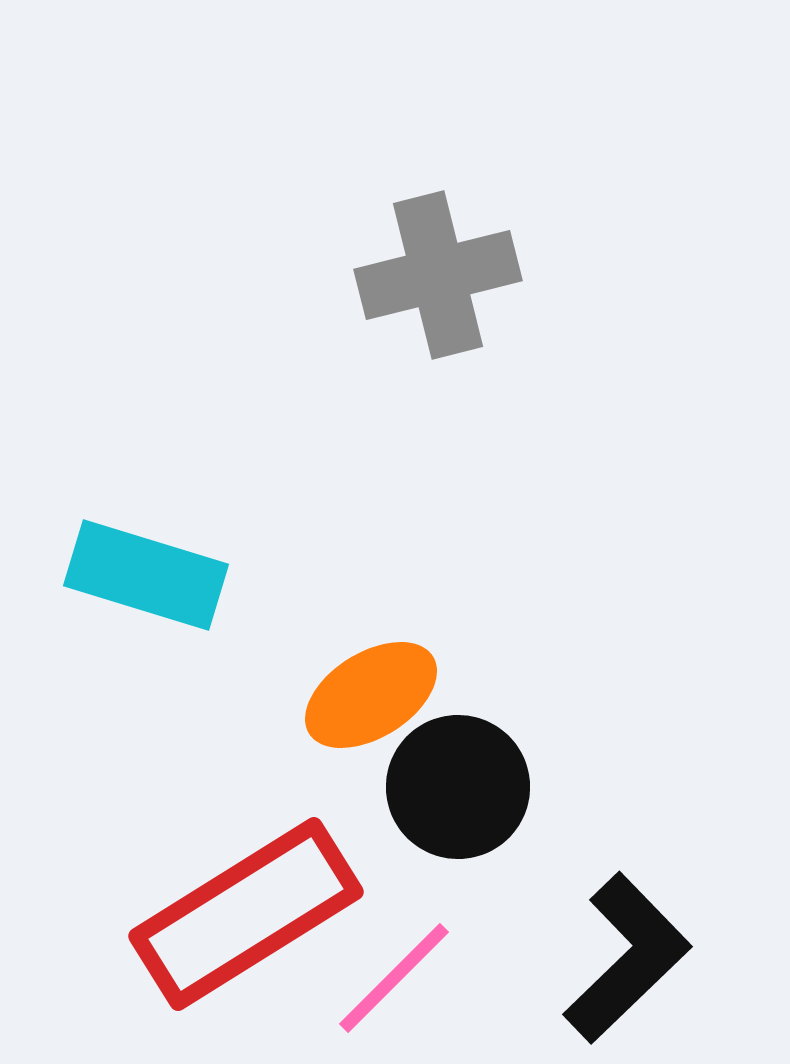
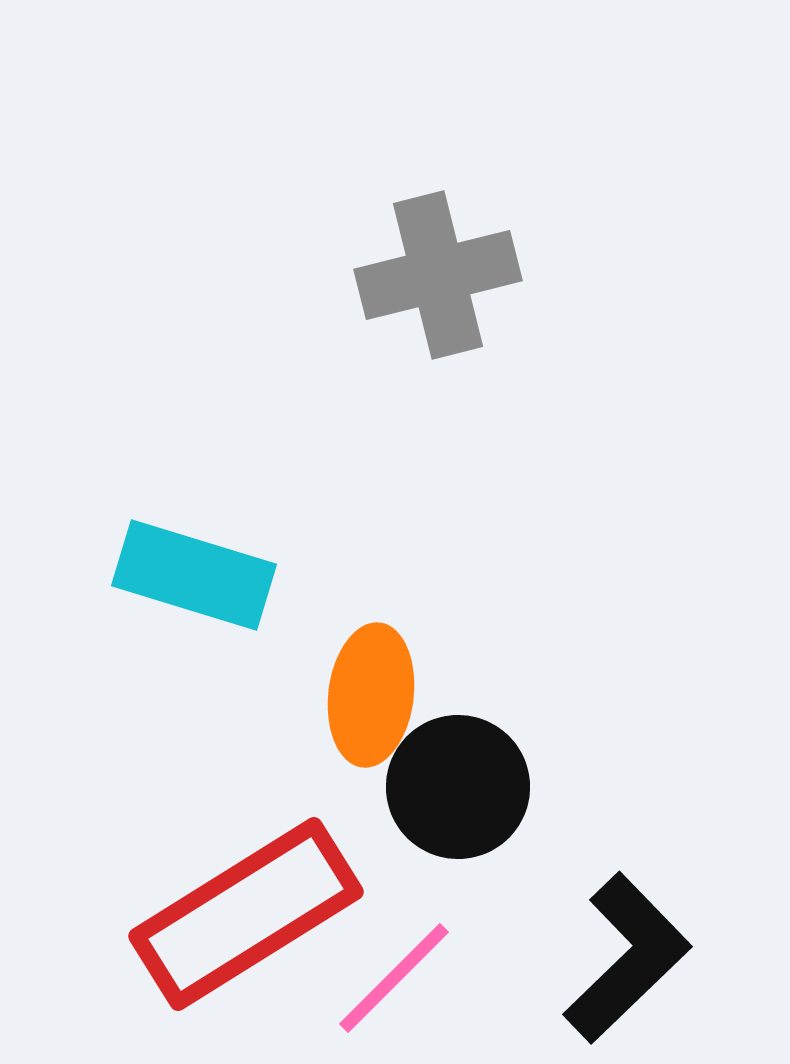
cyan rectangle: moved 48 px right
orange ellipse: rotated 51 degrees counterclockwise
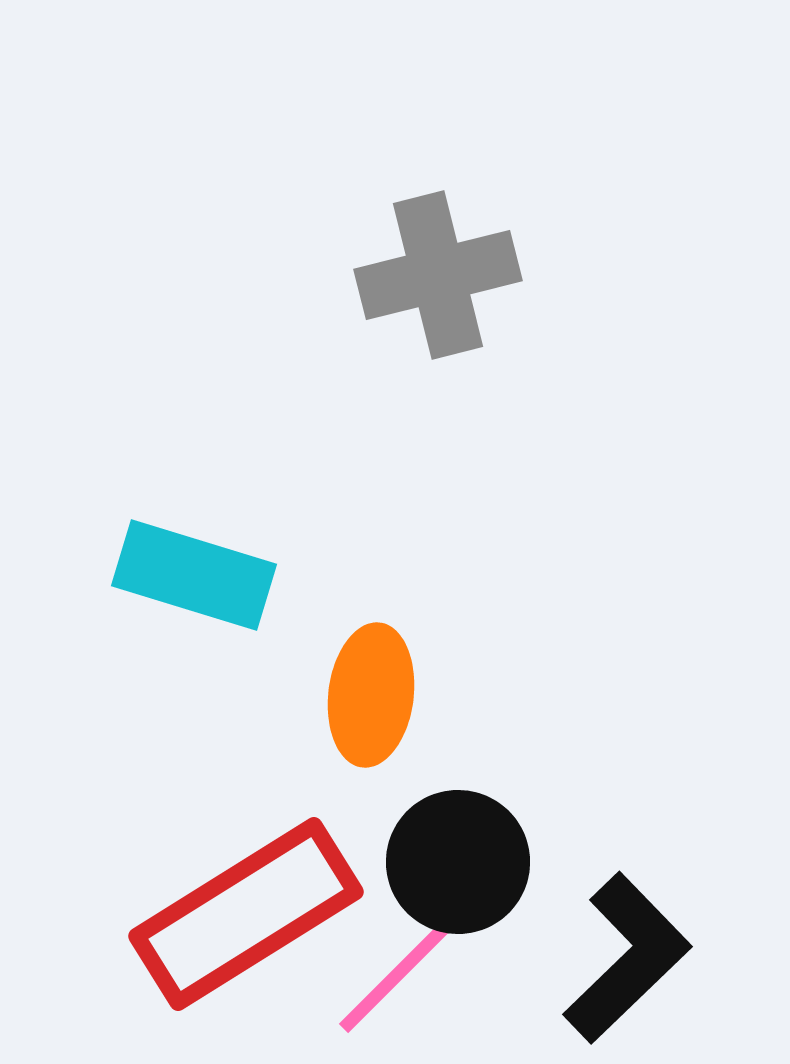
black circle: moved 75 px down
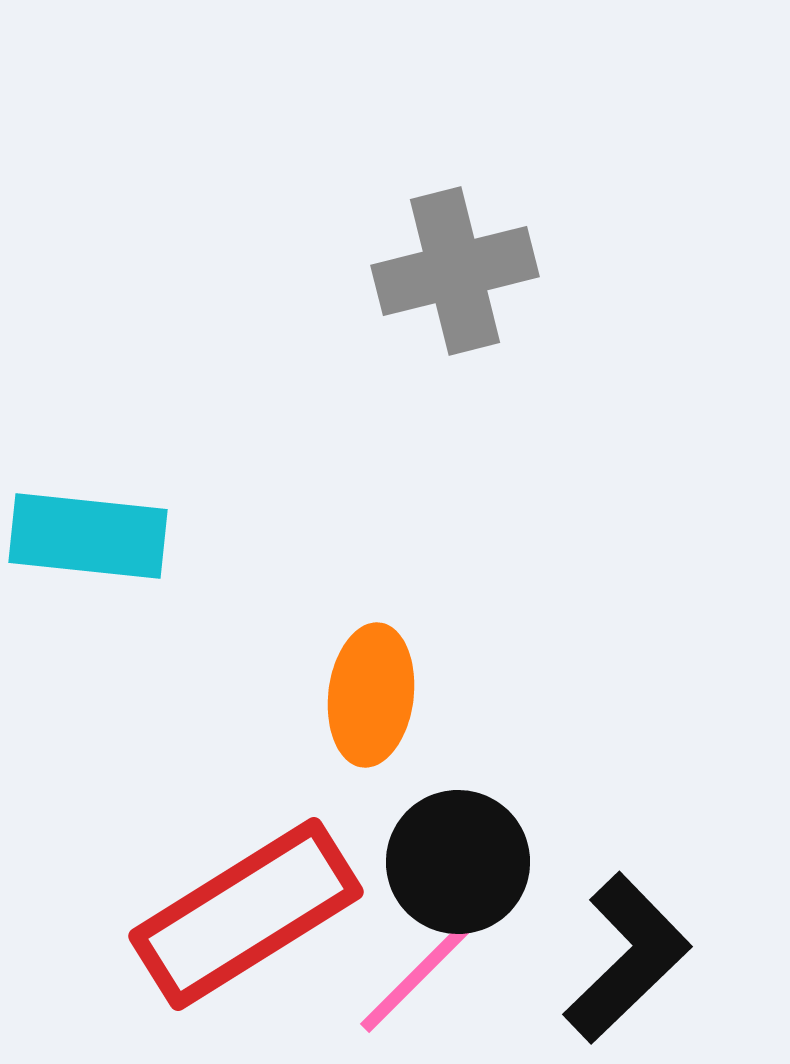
gray cross: moved 17 px right, 4 px up
cyan rectangle: moved 106 px left, 39 px up; rotated 11 degrees counterclockwise
pink line: moved 21 px right
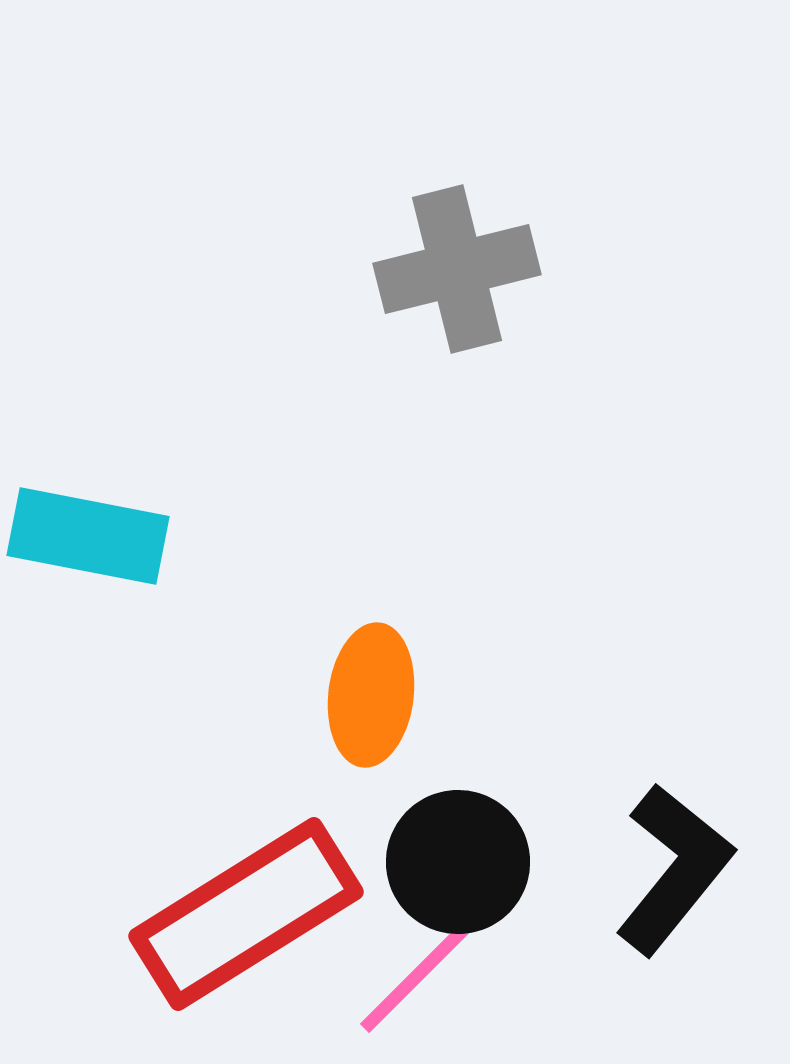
gray cross: moved 2 px right, 2 px up
cyan rectangle: rotated 5 degrees clockwise
black L-shape: moved 47 px right, 89 px up; rotated 7 degrees counterclockwise
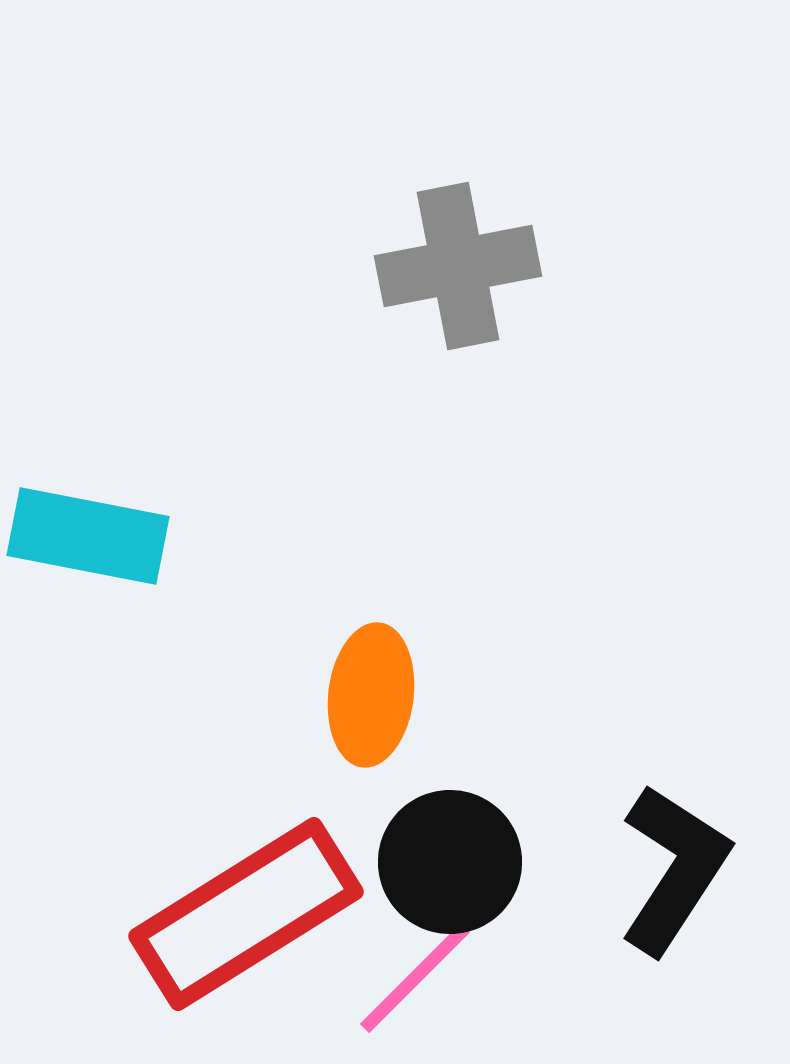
gray cross: moved 1 px right, 3 px up; rotated 3 degrees clockwise
black circle: moved 8 px left
black L-shape: rotated 6 degrees counterclockwise
